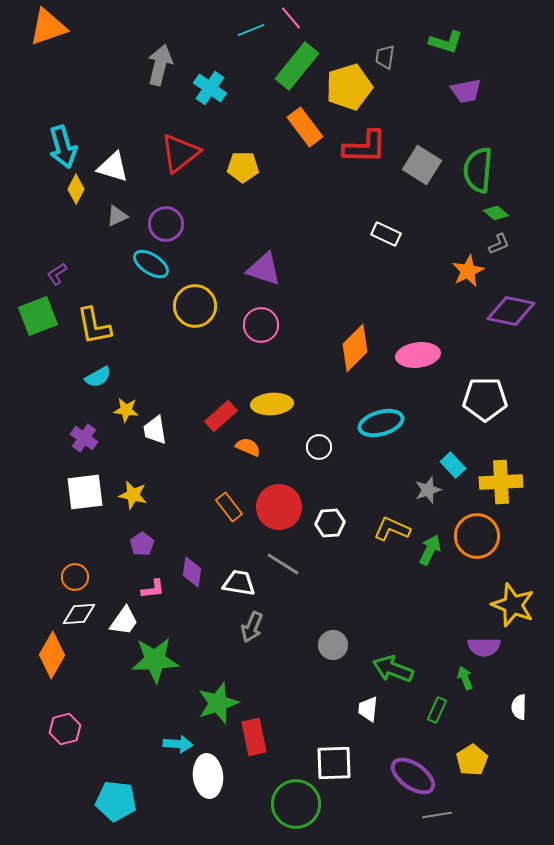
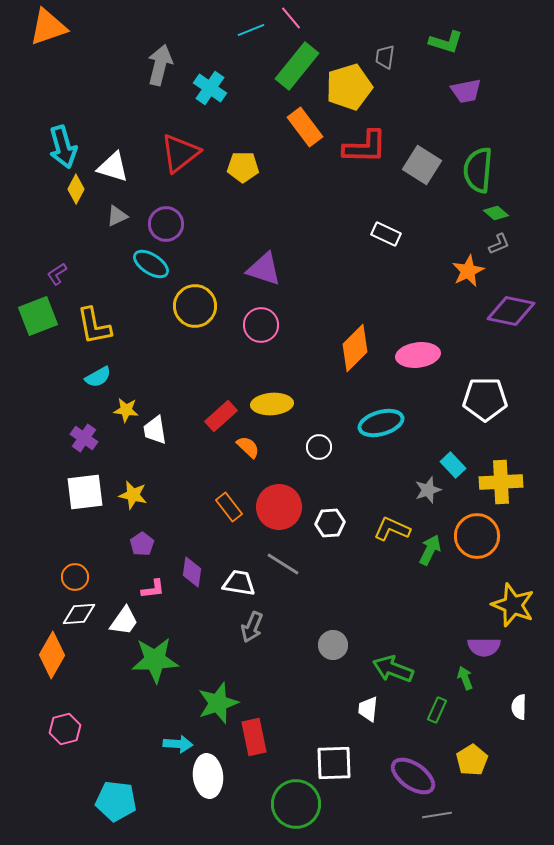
orange semicircle at (248, 447): rotated 20 degrees clockwise
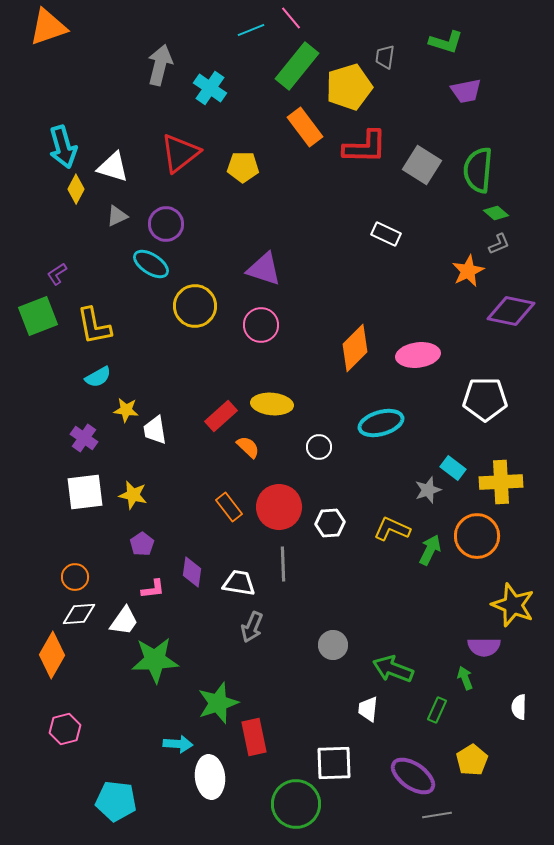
yellow ellipse at (272, 404): rotated 9 degrees clockwise
cyan rectangle at (453, 465): moved 3 px down; rotated 10 degrees counterclockwise
gray line at (283, 564): rotated 56 degrees clockwise
white ellipse at (208, 776): moved 2 px right, 1 px down
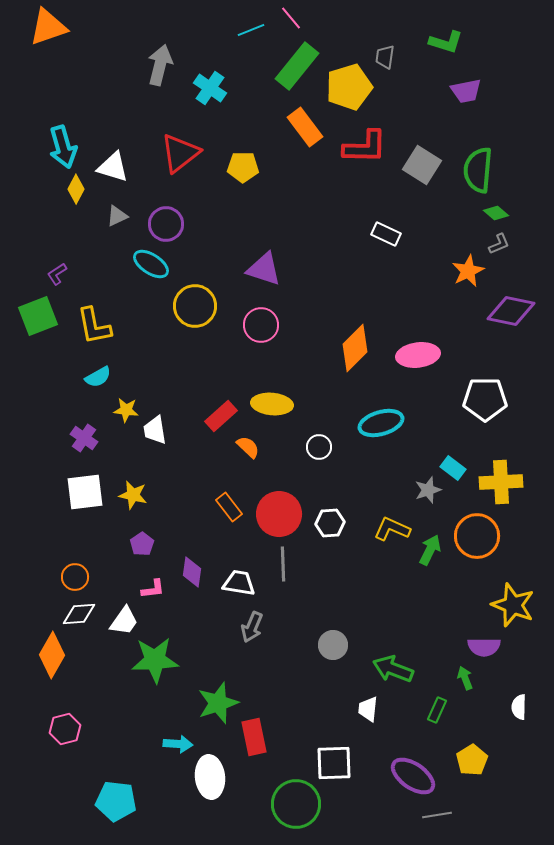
red circle at (279, 507): moved 7 px down
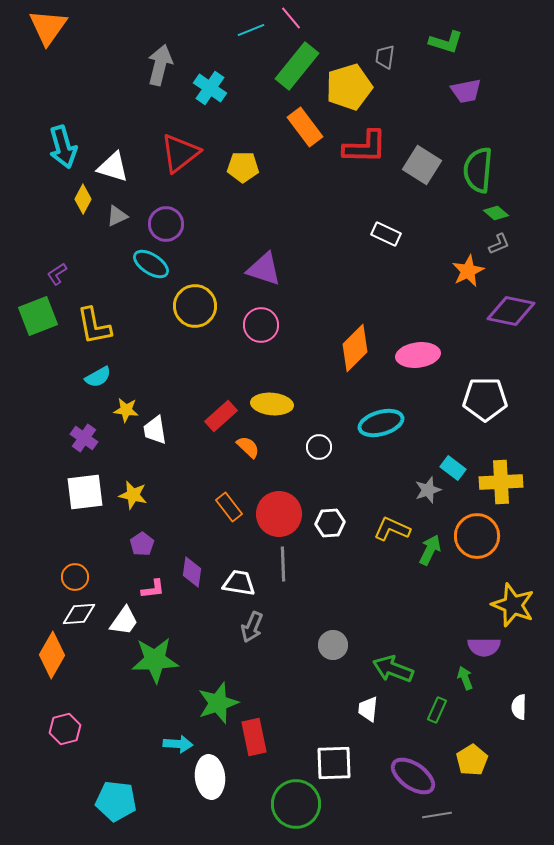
orange triangle at (48, 27): rotated 36 degrees counterclockwise
yellow diamond at (76, 189): moved 7 px right, 10 px down
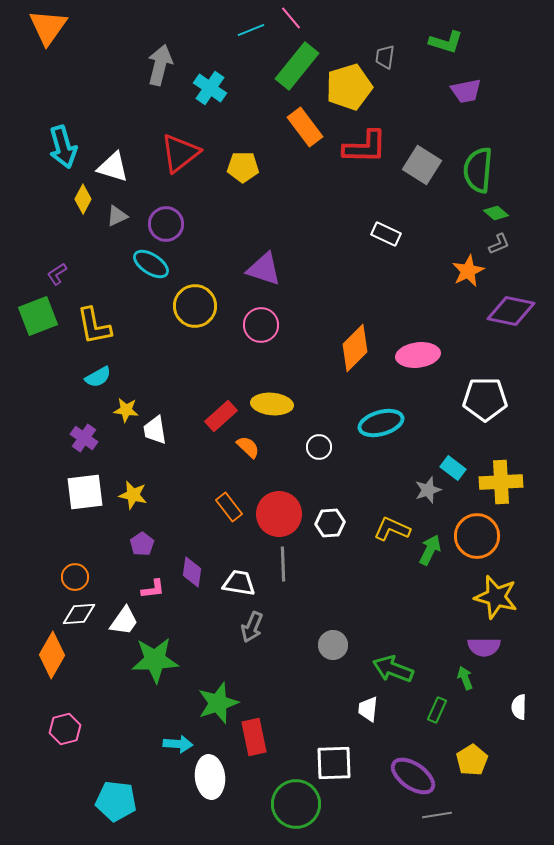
yellow star at (513, 605): moved 17 px left, 8 px up; rotated 6 degrees counterclockwise
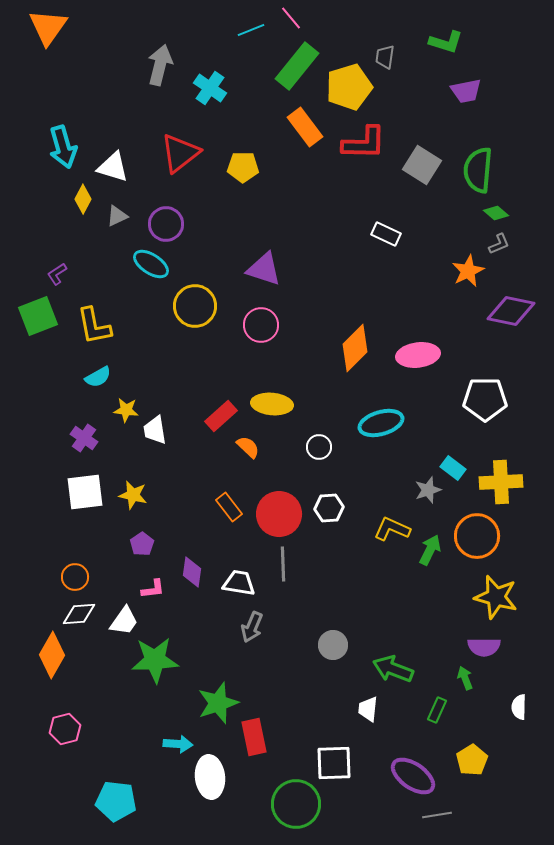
red L-shape at (365, 147): moved 1 px left, 4 px up
white hexagon at (330, 523): moved 1 px left, 15 px up
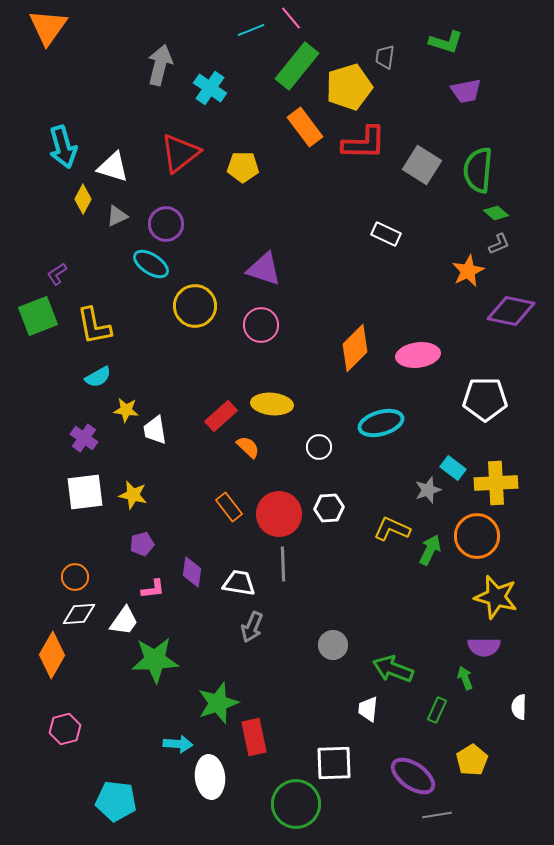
yellow cross at (501, 482): moved 5 px left, 1 px down
purple pentagon at (142, 544): rotated 20 degrees clockwise
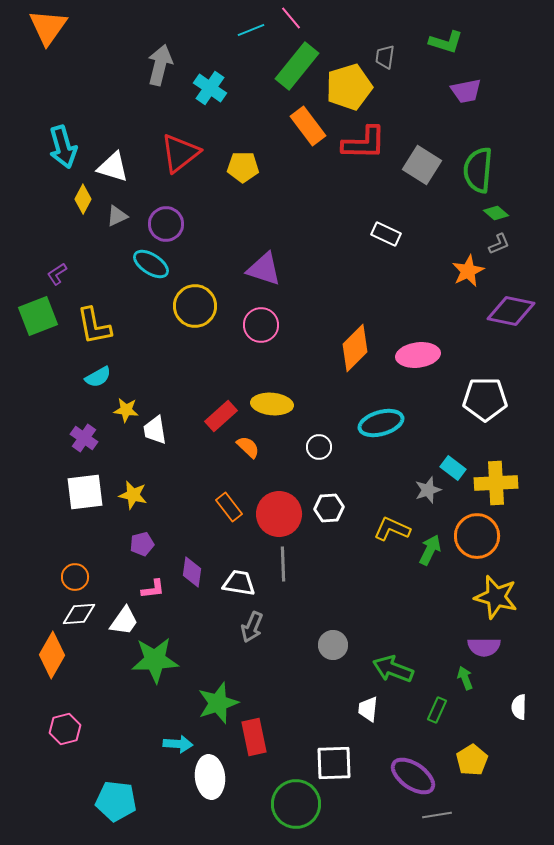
orange rectangle at (305, 127): moved 3 px right, 1 px up
